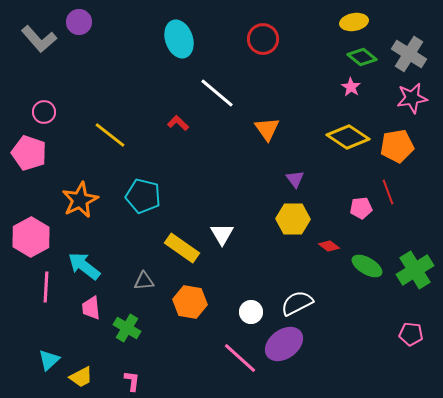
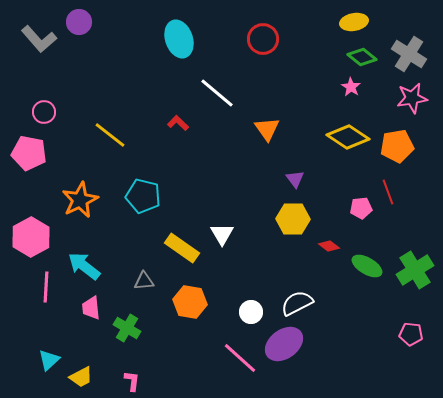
pink pentagon at (29, 153): rotated 8 degrees counterclockwise
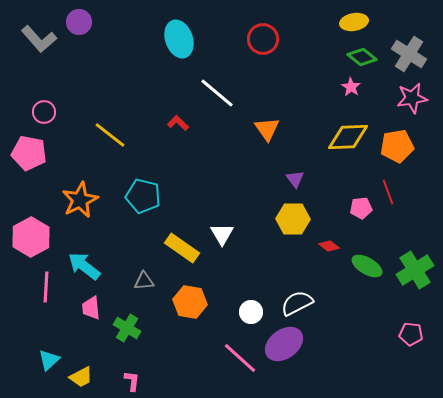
yellow diamond at (348, 137): rotated 36 degrees counterclockwise
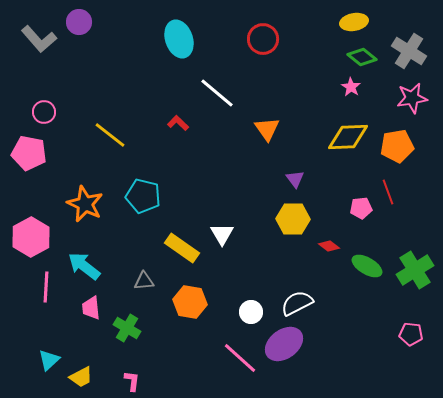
gray cross at (409, 54): moved 3 px up
orange star at (80, 200): moved 5 px right, 4 px down; rotated 21 degrees counterclockwise
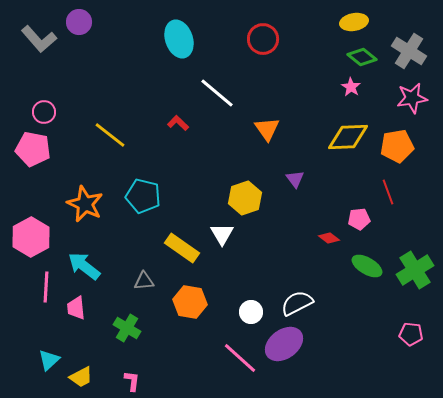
pink pentagon at (29, 153): moved 4 px right, 4 px up
pink pentagon at (361, 208): moved 2 px left, 11 px down
yellow hexagon at (293, 219): moved 48 px left, 21 px up; rotated 20 degrees counterclockwise
red diamond at (329, 246): moved 8 px up
pink trapezoid at (91, 308): moved 15 px left
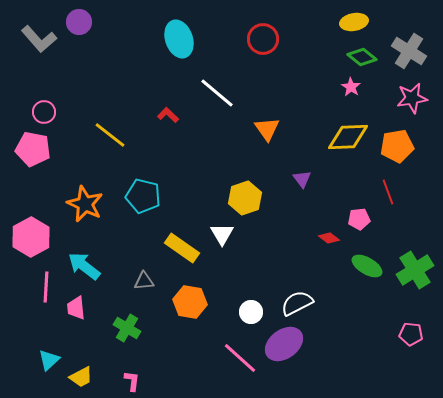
red L-shape at (178, 123): moved 10 px left, 8 px up
purple triangle at (295, 179): moved 7 px right
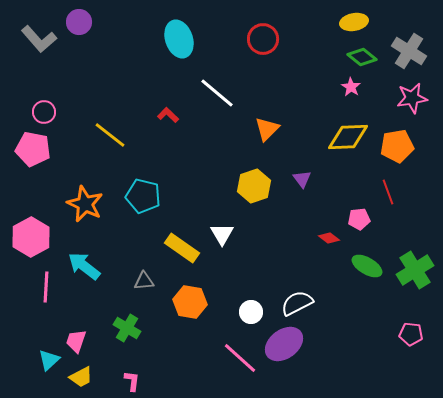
orange triangle at (267, 129): rotated 20 degrees clockwise
yellow hexagon at (245, 198): moved 9 px right, 12 px up
pink trapezoid at (76, 308): moved 33 px down; rotated 25 degrees clockwise
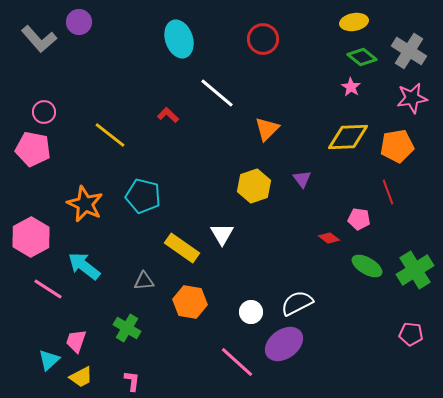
pink pentagon at (359, 219): rotated 15 degrees clockwise
pink line at (46, 287): moved 2 px right, 2 px down; rotated 60 degrees counterclockwise
pink line at (240, 358): moved 3 px left, 4 px down
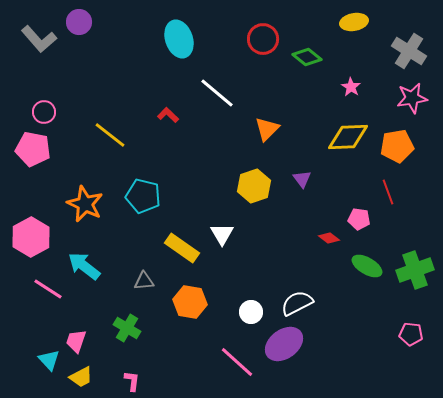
green diamond at (362, 57): moved 55 px left
green cross at (415, 270): rotated 12 degrees clockwise
cyan triangle at (49, 360): rotated 30 degrees counterclockwise
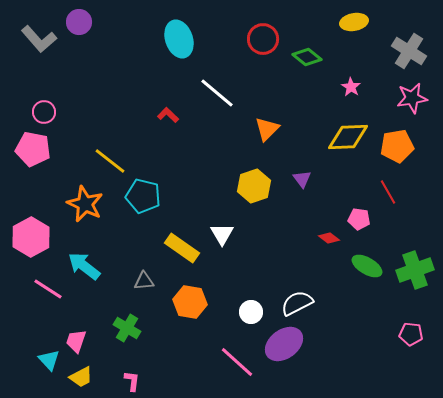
yellow line at (110, 135): moved 26 px down
red line at (388, 192): rotated 10 degrees counterclockwise
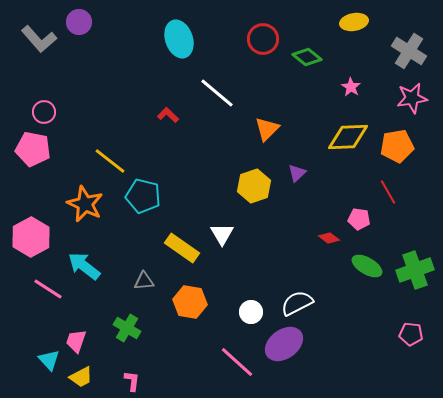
purple triangle at (302, 179): moved 5 px left, 6 px up; rotated 24 degrees clockwise
